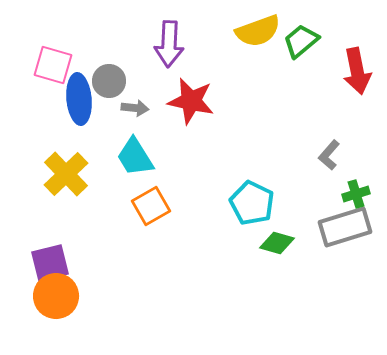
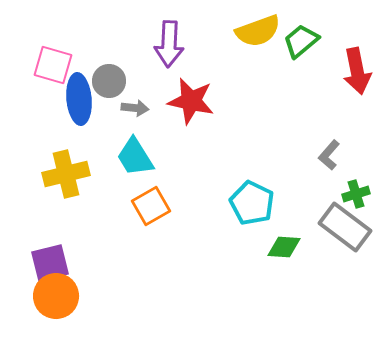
yellow cross: rotated 30 degrees clockwise
gray rectangle: rotated 54 degrees clockwise
green diamond: moved 7 px right, 4 px down; rotated 12 degrees counterclockwise
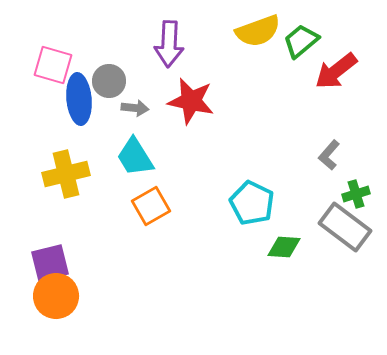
red arrow: moved 21 px left; rotated 63 degrees clockwise
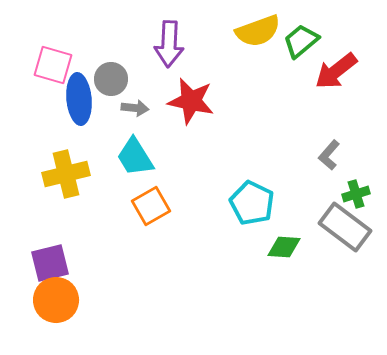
gray circle: moved 2 px right, 2 px up
orange circle: moved 4 px down
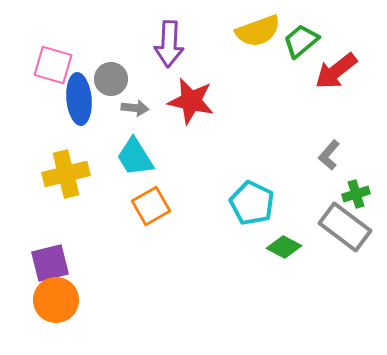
green diamond: rotated 24 degrees clockwise
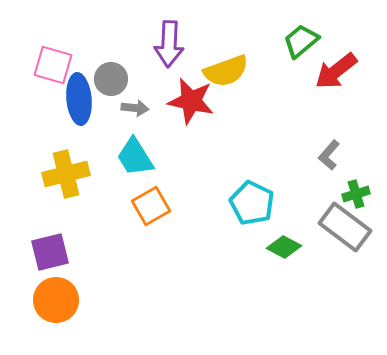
yellow semicircle: moved 32 px left, 40 px down
purple square: moved 11 px up
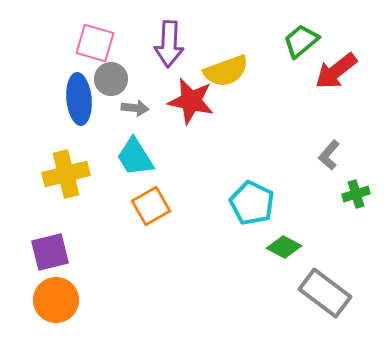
pink square: moved 42 px right, 22 px up
gray rectangle: moved 20 px left, 66 px down
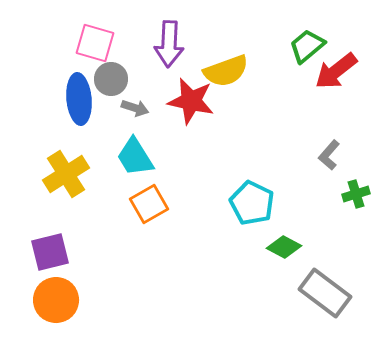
green trapezoid: moved 6 px right, 5 px down
gray arrow: rotated 12 degrees clockwise
yellow cross: rotated 18 degrees counterclockwise
orange square: moved 2 px left, 2 px up
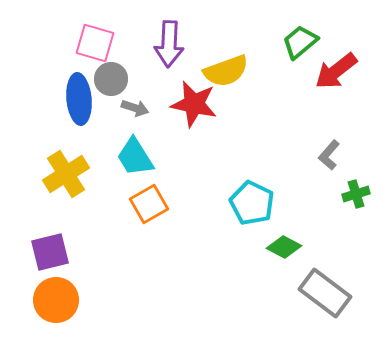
green trapezoid: moved 7 px left, 4 px up
red star: moved 3 px right, 3 px down
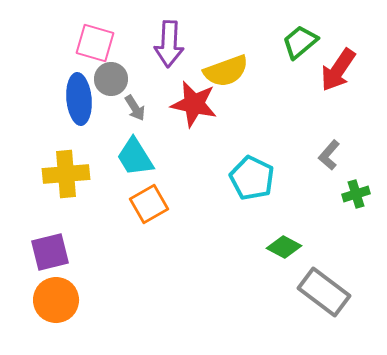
red arrow: moved 2 px right, 1 px up; rotated 18 degrees counterclockwise
gray arrow: rotated 40 degrees clockwise
yellow cross: rotated 27 degrees clockwise
cyan pentagon: moved 25 px up
gray rectangle: moved 1 px left, 1 px up
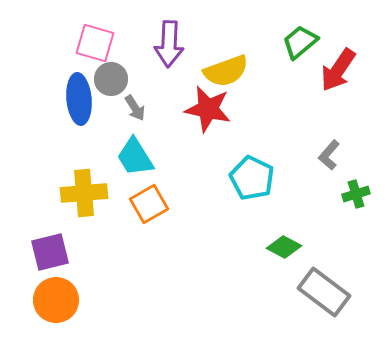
red star: moved 14 px right, 5 px down
yellow cross: moved 18 px right, 19 px down
